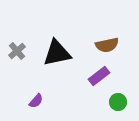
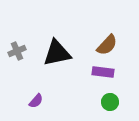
brown semicircle: rotated 35 degrees counterclockwise
gray cross: rotated 18 degrees clockwise
purple rectangle: moved 4 px right, 4 px up; rotated 45 degrees clockwise
green circle: moved 8 px left
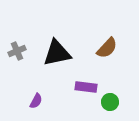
brown semicircle: moved 3 px down
purple rectangle: moved 17 px left, 15 px down
purple semicircle: rotated 14 degrees counterclockwise
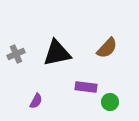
gray cross: moved 1 px left, 3 px down
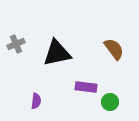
brown semicircle: moved 7 px right, 1 px down; rotated 80 degrees counterclockwise
gray cross: moved 10 px up
purple semicircle: rotated 21 degrees counterclockwise
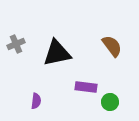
brown semicircle: moved 2 px left, 3 px up
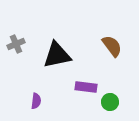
black triangle: moved 2 px down
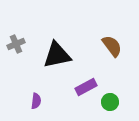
purple rectangle: rotated 35 degrees counterclockwise
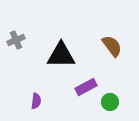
gray cross: moved 4 px up
black triangle: moved 4 px right; rotated 12 degrees clockwise
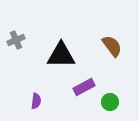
purple rectangle: moved 2 px left
